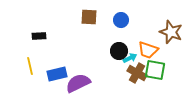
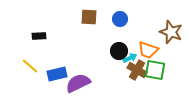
blue circle: moved 1 px left, 1 px up
yellow line: rotated 36 degrees counterclockwise
brown cross: moved 3 px up
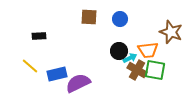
orange trapezoid: rotated 25 degrees counterclockwise
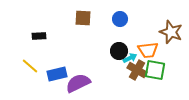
brown square: moved 6 px left, 1 px down
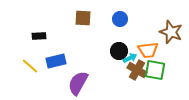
blue rectangle: moved 1 px left, 13 px up
purple semicircle: rotated 35 degrees counterclockwise
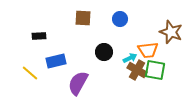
black circle: moved 15 px left, 1 px down
yellow line: moved 7 px down
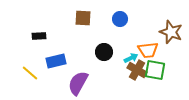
cyan arrow: moved 1 px right
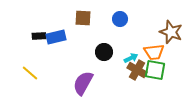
orange trapezoid: moved 6 px right, 2 px down
blue rectangle: moved 24 px up
purple semicircle: moved 5 px right
